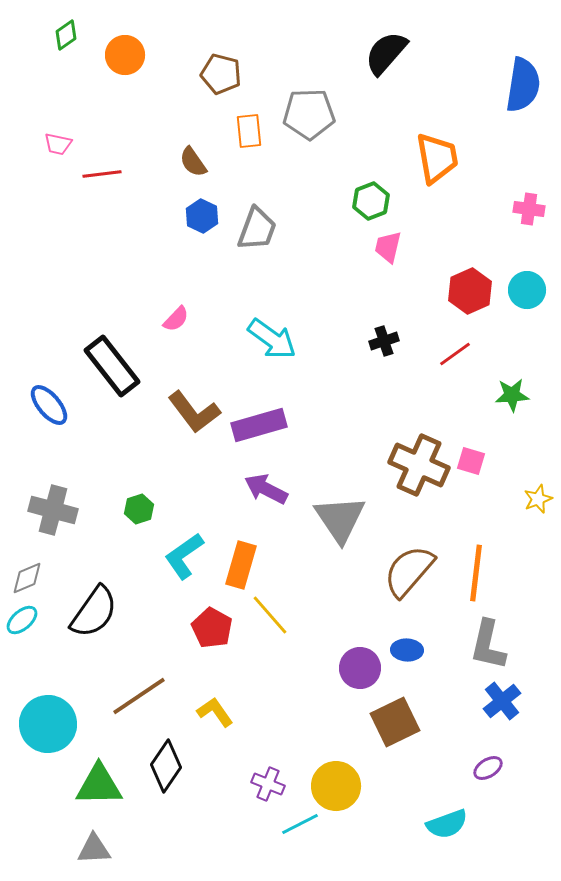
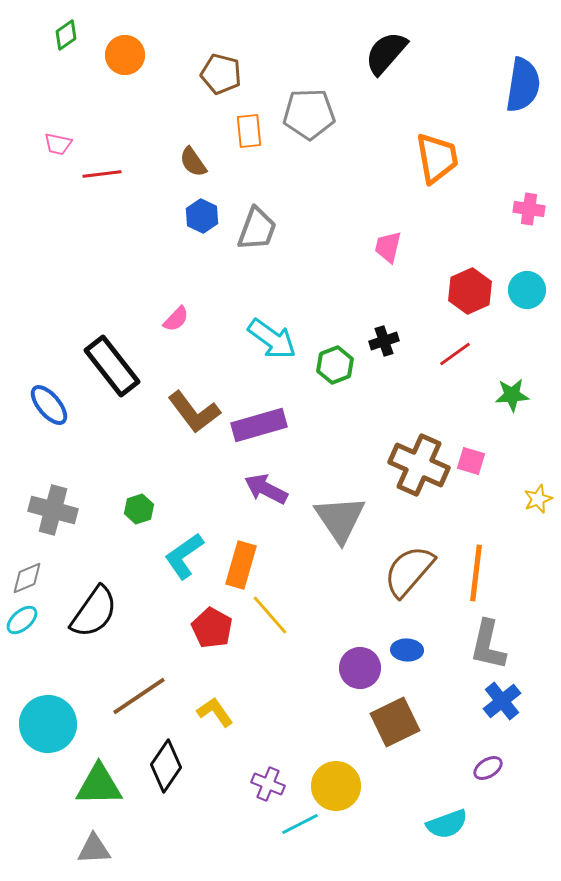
green hexagon at (371, 201): moved 36 px left, 164 px down
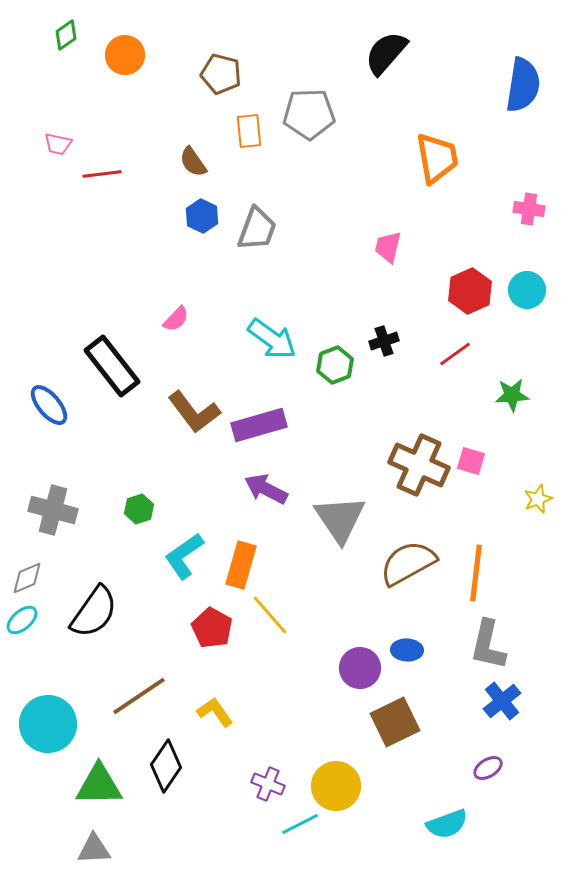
brown semicircle at (409, 571): moved 1 px left, 8 px up; rotated 20 degrees clockwise
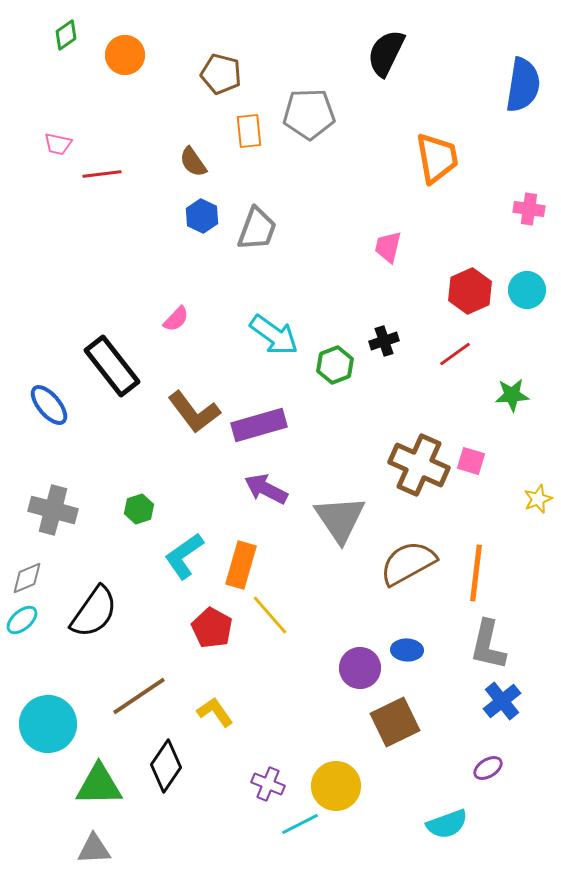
black semicircle at (386, 53): rotated 15 degrees counterclockwise
cyan arrow at (272, 339): moved 2 px right, 4 px up
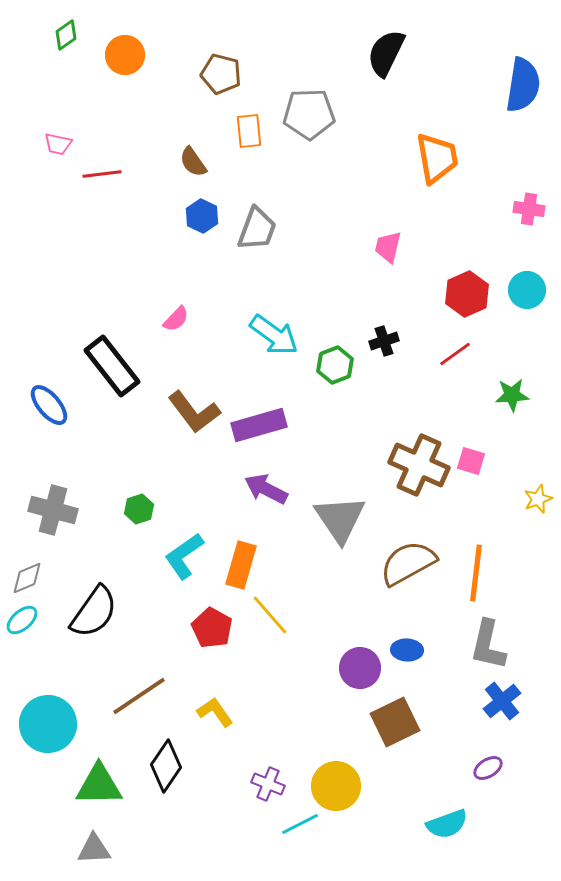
red hexagon at (470, 291): moved 3 px left, 3 px down
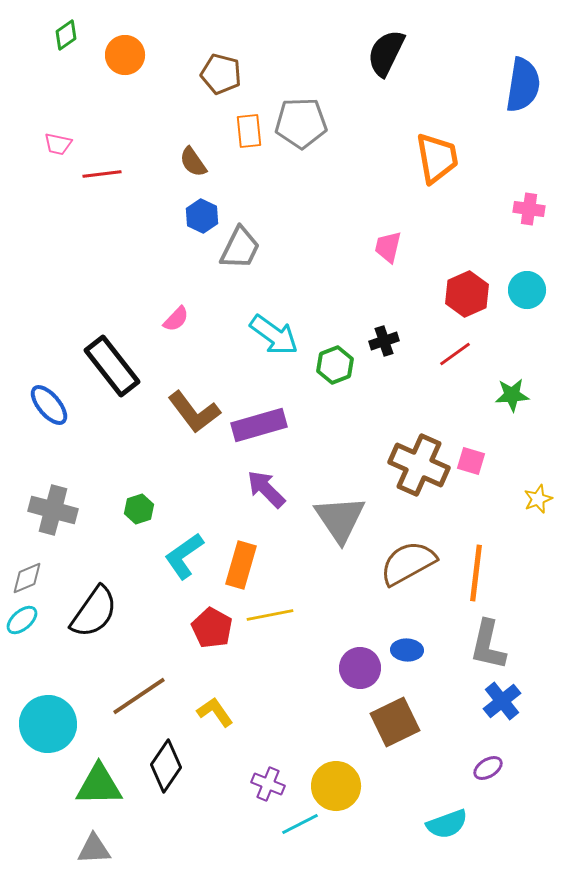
gray pentagon at (309, 114): moved 8 px left, 9 px down
gray trapezoid at (257, 229): moved 17 px left, 19 px down; rotated 6 degrees clockwise
purple arrow at (266, 489): rotated 18 degrees clockwise
yellow line at (270, 615): rotated 60 degrees counterclockwise
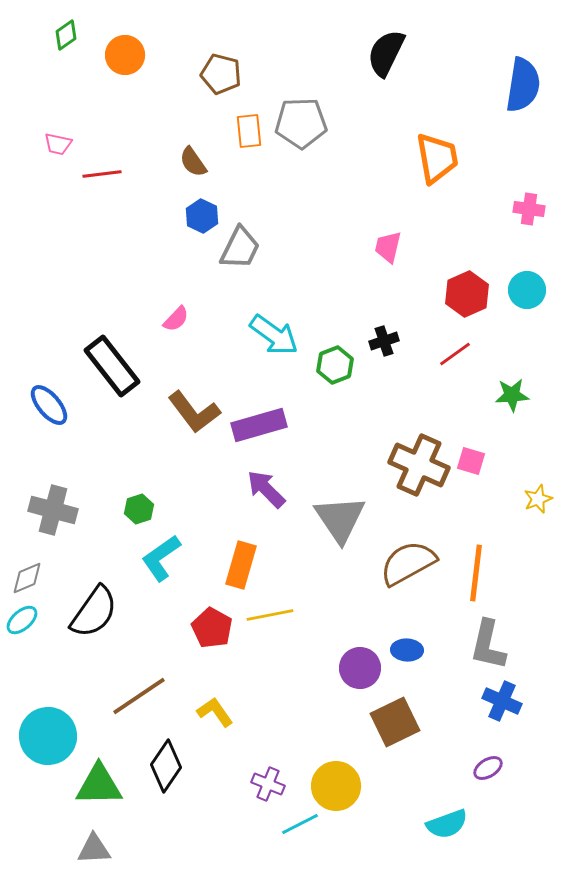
cyan L-shape at (184, 556): moved 23 px left, 2 px down
blue cross at (502, 701): rotated 27 degrees counterclockwise
cyan circle at (48, 724): moved 12 px down
